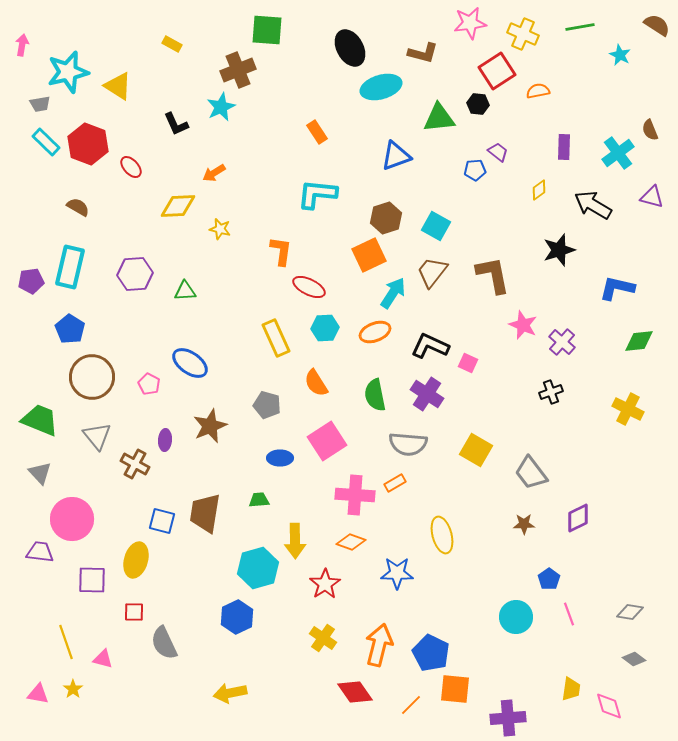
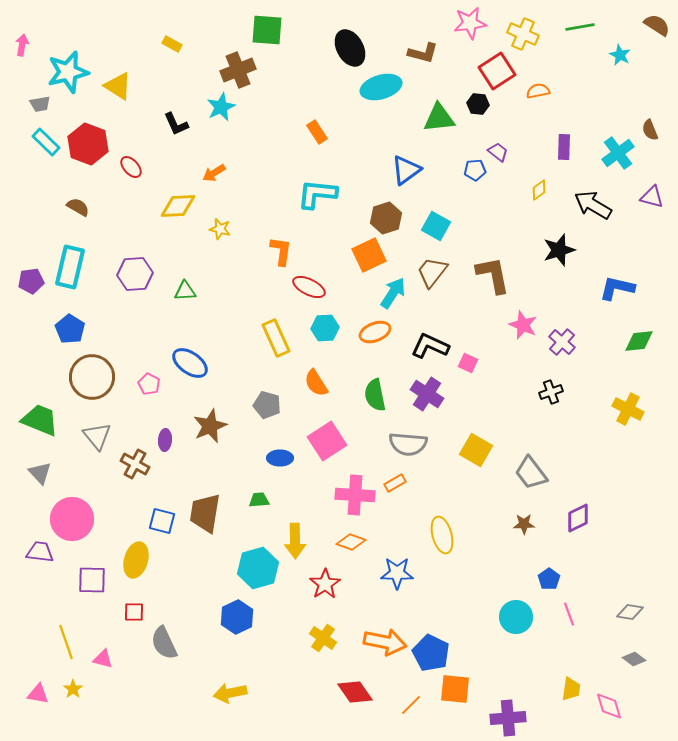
blue triangle at (396, 156): moved 10 px right, 14 px down; rotated 16 degrees counterclockwise
orange arrow at (379, 645): moved 6 px right, 3 px up; rotated 87 degrees clockwise
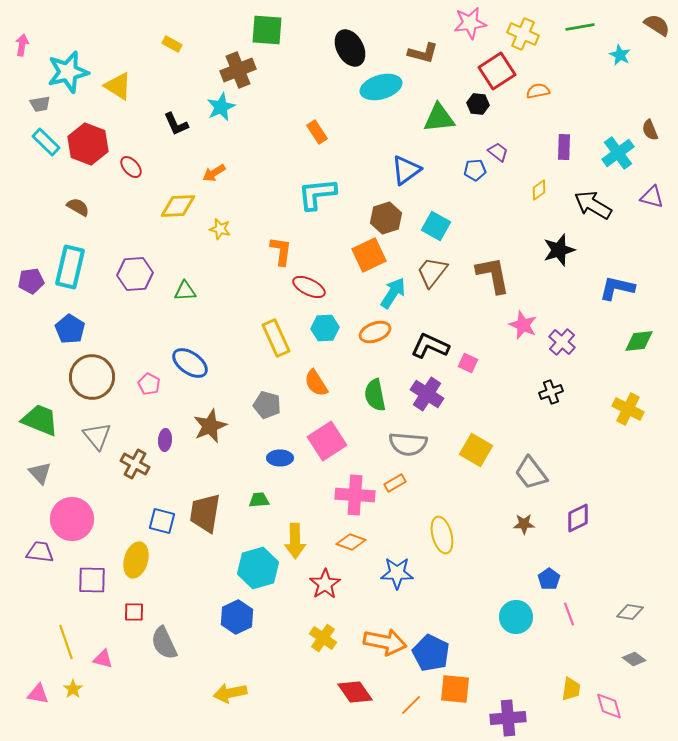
cyan L-shape at (317, 194): rotated 12 degrees counterclockwise
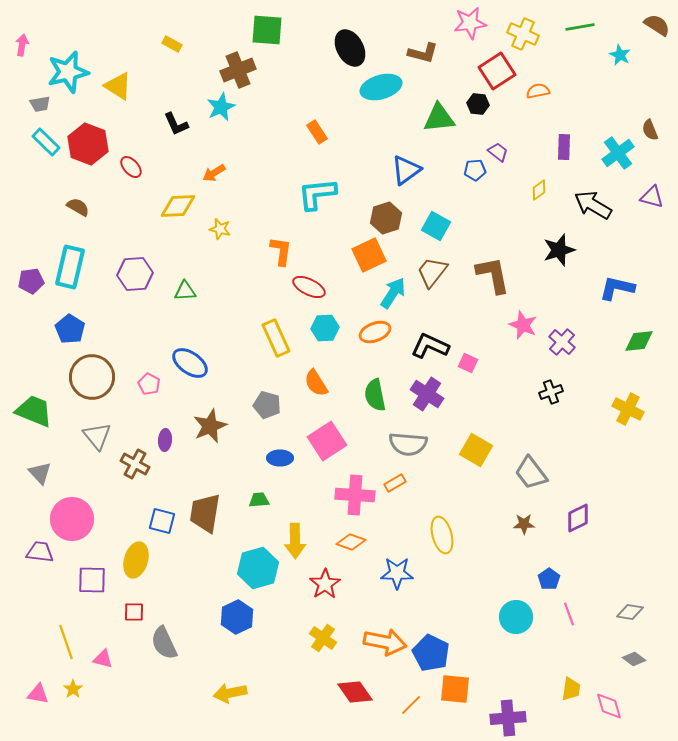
green trapezoid at (40, 420): moved 6 px left, 9 px up
